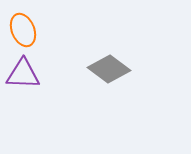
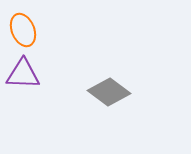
gray diamond: moved 23 px down
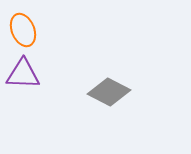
gray diamond: rotated 9 degrees counterclockwise
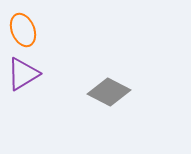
purple triangle: rotated 33 degrees counterclockwise
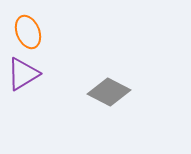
orange ellipse: moved 5 px right, 2 px down
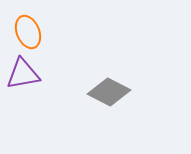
purple triangle: rotated 21 degrees clockwise
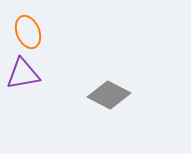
gray diamond: moved 3 px down
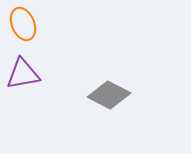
orange ellipse: moved 5 px left, 8 px up
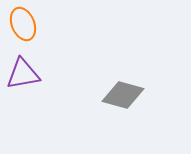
gray diamond: moved 14 px right; rotated 12 degrees counterclockwise
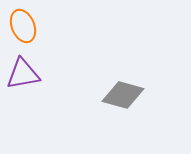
orange ellipse: moved 2 px down
